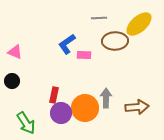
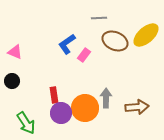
yellow ellipse: moved 7 px right, 11 px down
brown ellipse: rotated 25 degrees clockwise
pink rectangle: rotated 56 degrees counterclockwise
red rectangle: rotated 21 degrees counterclockwise
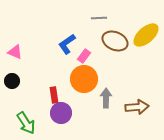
pink rectangle: moved 1 px down
orange circle: moved 1 px left, 29 px up
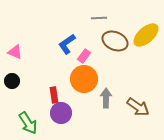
brown arrow: moved 1 px right; rotated 40 degrees clockwise
green arrow: moved 2 px right
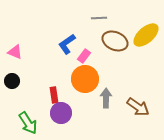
orange circle: moved 1 px right
